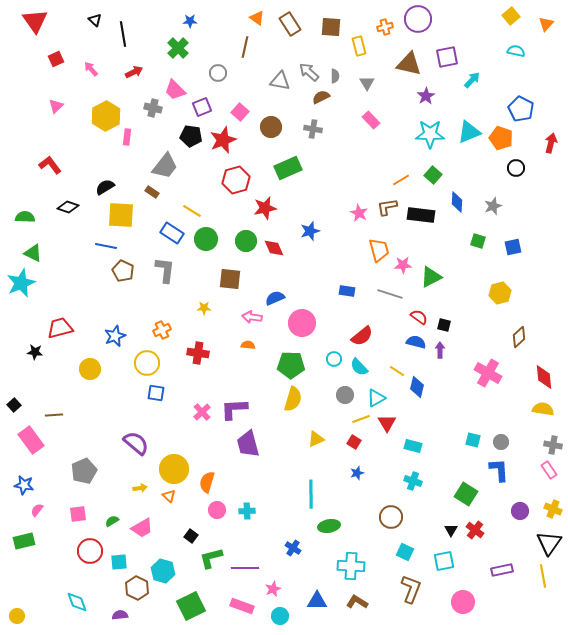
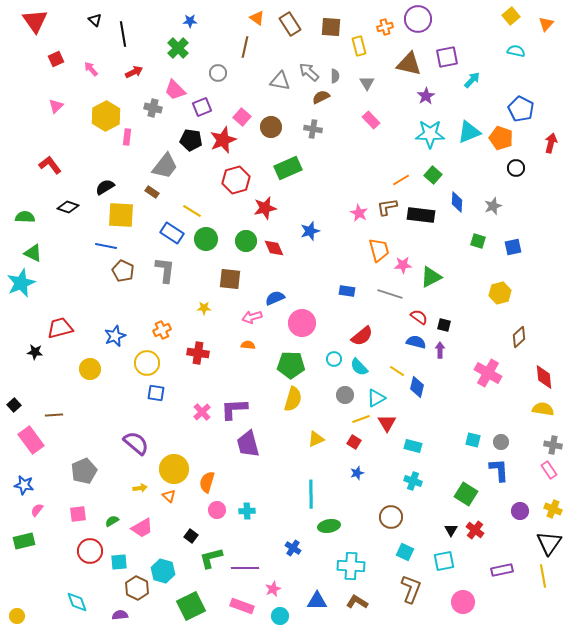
pink square at (240, 112): moved 2 px right, 5 px down
black pentagon at (191, 136): moved 4 px down
pink arrow at (252, 317): rotated 24 degrees counterclockwise
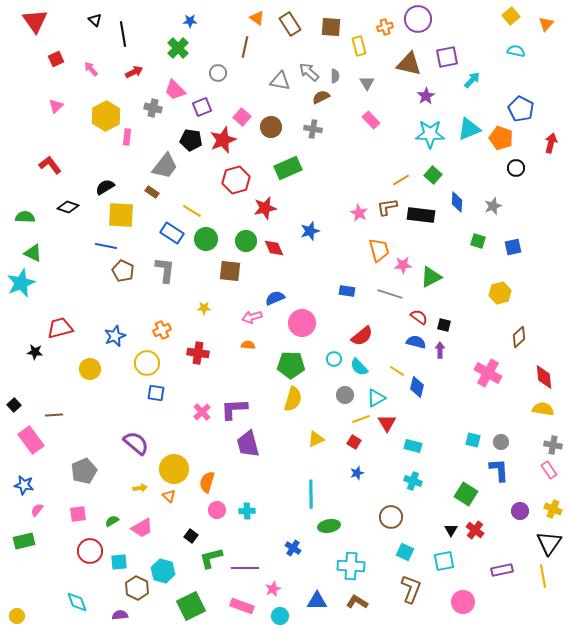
cyan triangle at (469, 132): moved 3 px up
brown square at (230, 279): moved 8 px up
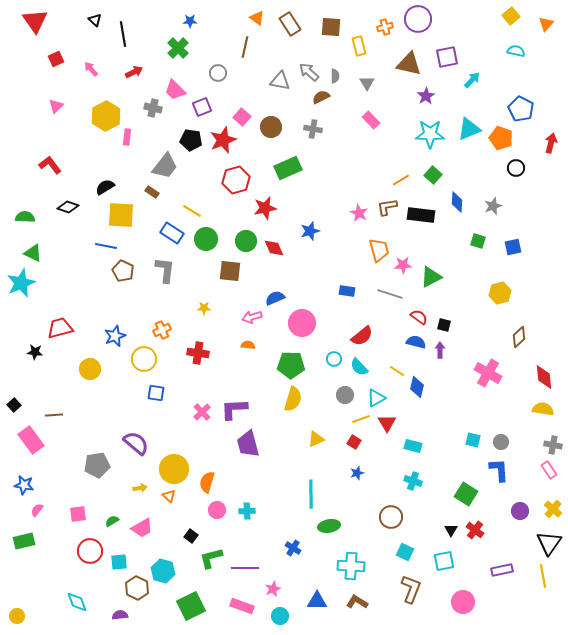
yellow circle at (147, 363): moved 3 px left, 4 px up
gray pentagon at (84, 471): moved 13 px right, 6 px up; rotated 15 degrees clockwise
yellow cross at (553, 509): rotated 18 degrees clockwise
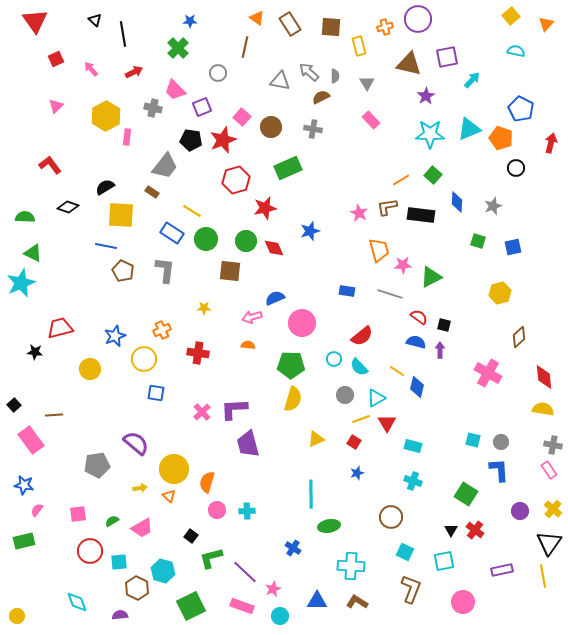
purple line at (245, 568): moved 4 px down; rotated 44 degrees clockwise
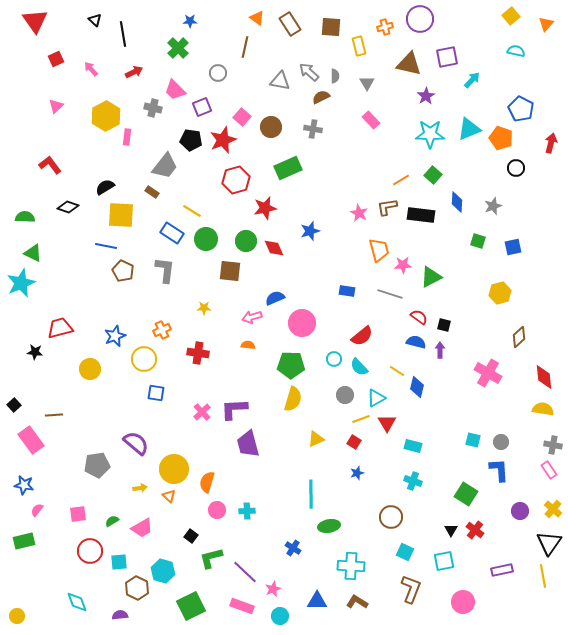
purple circle at (418, 19): moved 2 px right
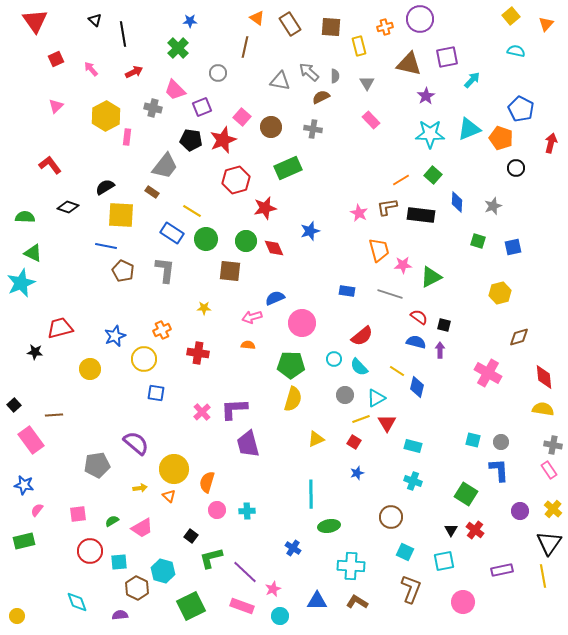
brown diamond at (519, 337): rotated 25 degrees clockwise
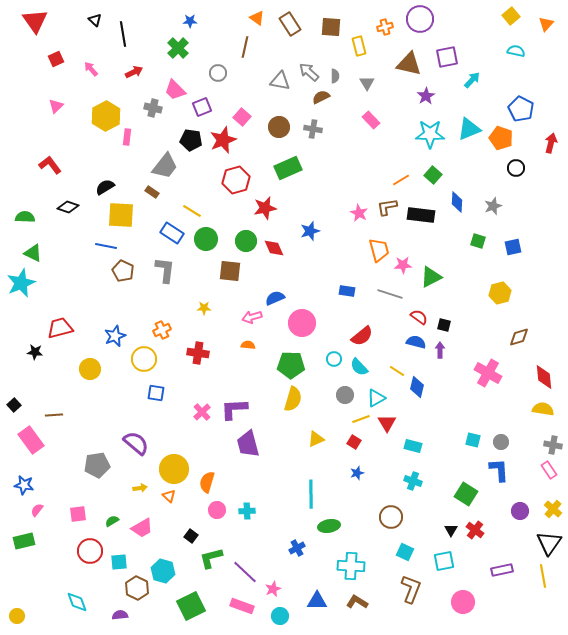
brown circle at (271, 127): moved 8 px right
blue cross at (293, 548): moved 4 px right; rotated 28 degrees clockwise
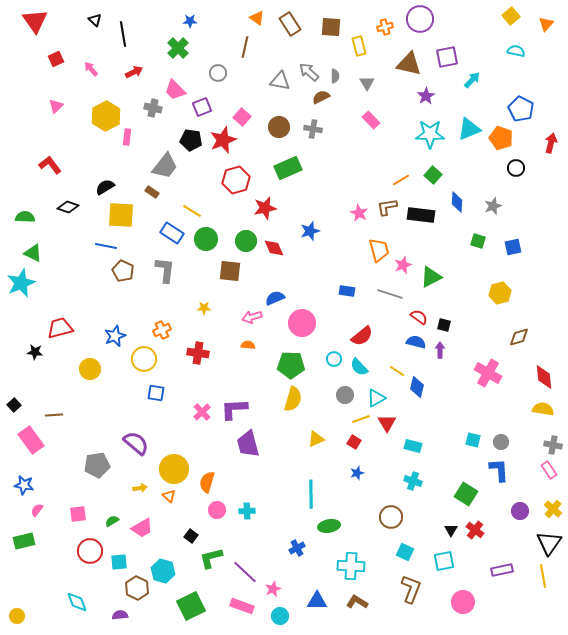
pink star at (403, 265): rotated 18 degrees counterclockwise
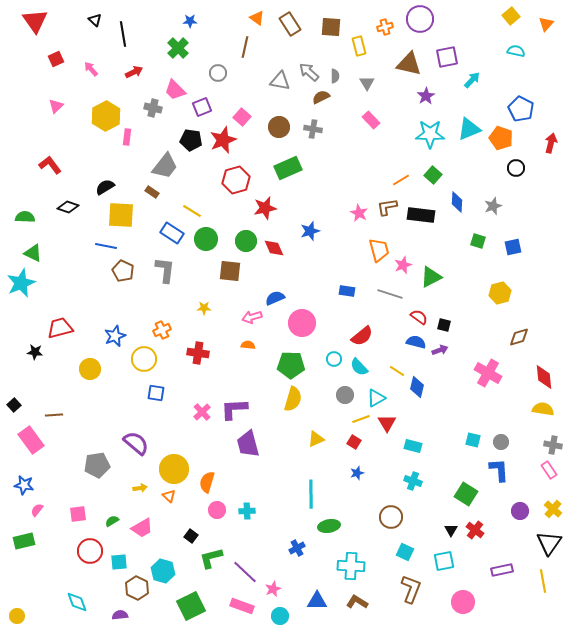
purple arrow at (440, 350): rotated 70 degrees clockwise
yellow line at (543, 576): moved 5 px down
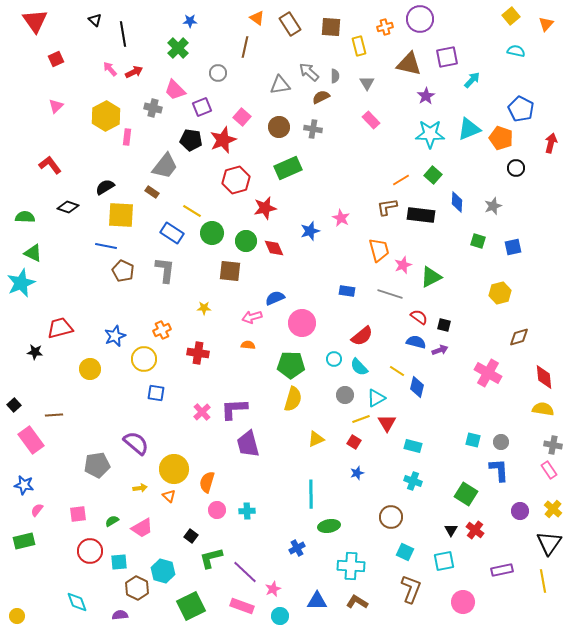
pink arrow at (91, 69): moved 19 px right
gray triangle at (280, 81): moved 4 px down; rotated 20 degrees counterclockwise
pink star at (359, 213): moved 18 px left, 5 px down
green circle at (206, 239): moved 6 px right, 6 px up
